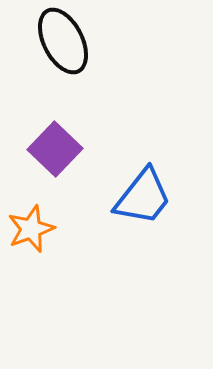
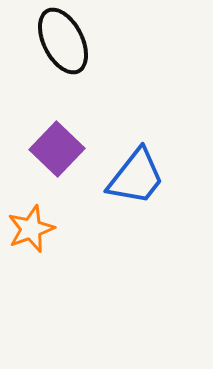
purple square: moved 2 px right
blue trapezoid: moved 7 px left, 20 px up
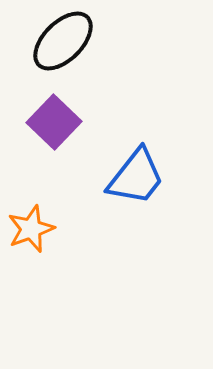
black ellipse: rotated 72 degrees clockwise
purple square: moved 3 px left, 27 px up
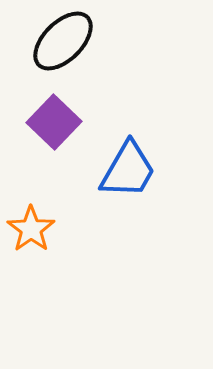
blue trapezoid: moved 8 px left, 7 px up; rotated 8 degrees counterclockwise
orange star: rotated 15 degrees counterclockwise
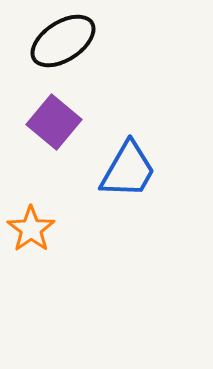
black ellipse: rotated 12 degrees clockwise
purple square: rotated 4 degrees counterclockwise
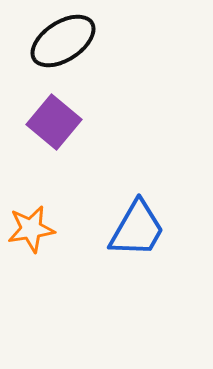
blue trapezoid: moved 9 px right, 59 px down
orange star: rotated 27 degrees clockwise
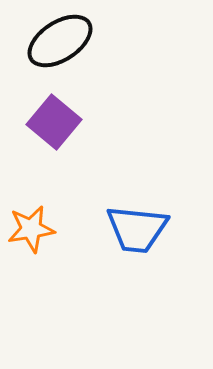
black ellipse: moved 3 px left
blue trapezoid: rotated 66 degrees clockwise
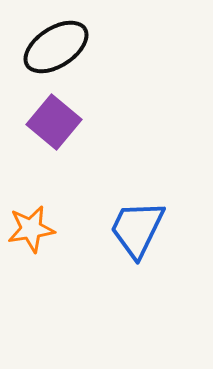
black ellipse: moved 4 px left, 6 px down
blue trapezoid: rotated 110 degrees clockwise
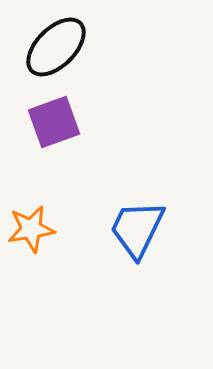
black ellipse: rotated 12 degrees counterclockwise
purple square: rotated 30 degrees clockwise
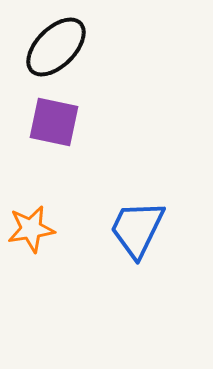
purple square: rotated 32 degrees clockwise
